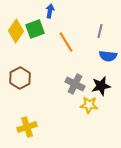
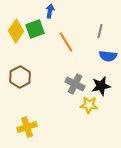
brown hexagon: moved 1 px up
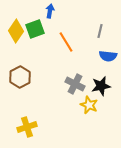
yellow star: rotated 18 degrees clockwise
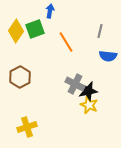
black star: moved 13 px left, 5 px down
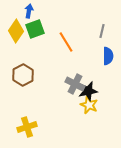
blue arrow: moved 21 px left
gray line: moved 2 px right
blue semicircle: rotated 96 degrees counterclockwise
brown hexagon: moved 3 px right, 2 px up
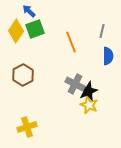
blue arrow: rotated 56 degrees counterclockwise
orange line: moved 5 px right; rotated 10 degrees clockwise
black star: rotated 12 degrees counterclockwise
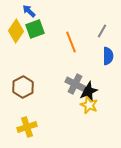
gray line: rotated 16 degrees clockwise
brown hexagon: moved 12 px down
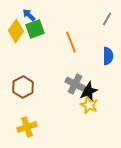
blue arrow: moved 4 px down
gray line: moved 5 px right, 12 px up
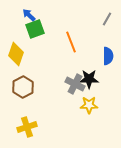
yellow diamond: moved 23 px down; rotated 15 degrees counterclockwise
black star: moved 1 px right, 12 px up; rotated 24 degrees clockwise
yellow star: rotated 24 degrees counterclockwise
